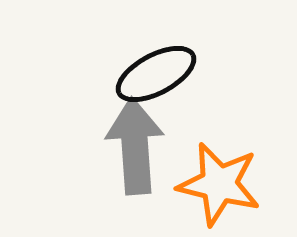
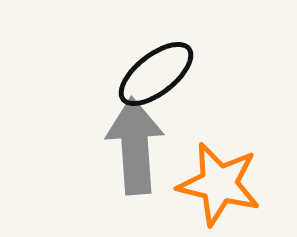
black ellipse: rotated 10 degrees counterclockwise
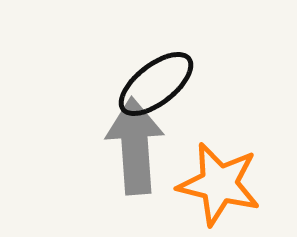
black ellipse: moved 10 px down
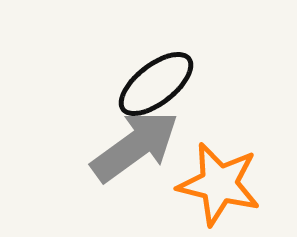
gray arrow: rotated 58 degrees clockwise
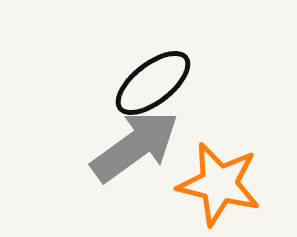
black ellipse: moved 3 px left, 1 px up
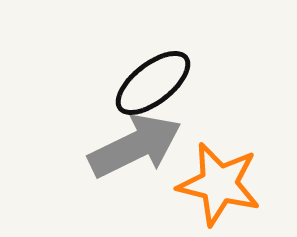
gray arrow: rotated 10 degrees clockwise
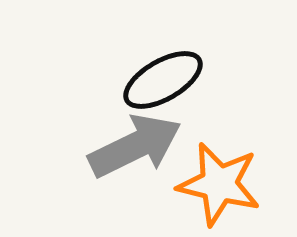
black ellipse: moved 10 px right, 3 px up; rotated 8 degrees clockwise
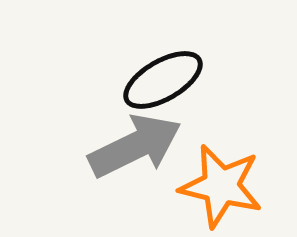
orange star: moved 2 px right, 2 px down
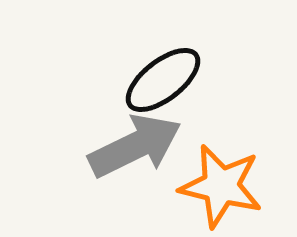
black ellipse: rotated 8 degrees counterclockwise
